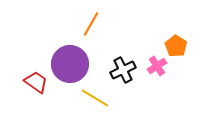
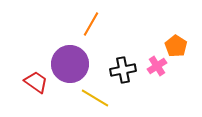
black cross: rotated 15 degrees clockwise
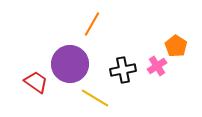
orange line: moved 1 px right
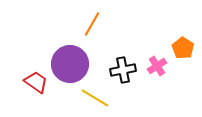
orange pentagon: moved 7 px right, 2 px down
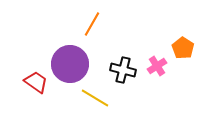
black cross: rotated 25 degrees clockwise
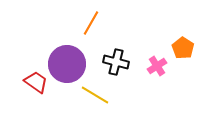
orange line: moved 1 px left, 1 px up
purple circle: moved 3 px left
black cross: moved 7 px left, 8 px up
yellow line: moved 3 px up
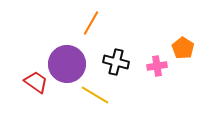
pink cross: rotated 24 degrees clockwise
